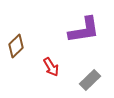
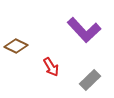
purple L-shape: rotated 56 degrees clockwise
brown diamond: rotated 70 degrees clockwise
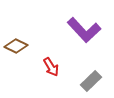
gray rectangle: moved 1 px right, 1 px down
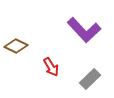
gray rectangle: moved 1 px left, 2 px up
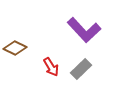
brown diamond: moved 1 px left, 2 px down
gray rectangle: moved 9 px left, 10 px up
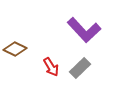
brown diamond: moved 1 px down
gray rectangle: moved 1 px left, 1 px up
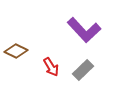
brown diamond: moved 1 px right, 2 px down
gray rectangle: moved 3 px right, 2 px down
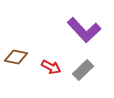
brown diamond: moved 6 px down; rotated 15 degrees counterclockwise
red arrow: rotated 30 degrees counterclockwise
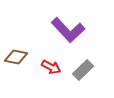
purple L-shape: moved 16 px left
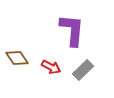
purple L-shape: moved 4 px right; rotated 132 degrees counterclockwise
brown diamond: moved 1 px right, 1 px down; rotated 45 degrees clockwise
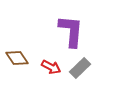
purple L-shape: moved 1 px left, 1 px down
gray rectangle: moved 3 px left, 2 px up
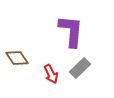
red arrow: moved 7 px down; rotated 36 degrees clockwise
